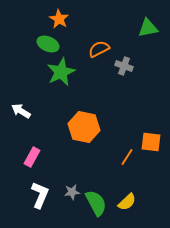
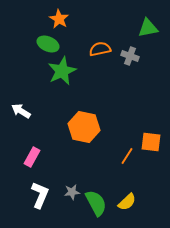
orange semicircle: moved 1 px right; rotated 15 degrees clockwise
gray cross: moved 6 px right, 10 px up
green star: moved 1 px right, 1 px up
orange line: moved 1 px up
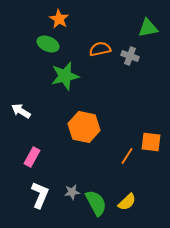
green star: moved 3 px right, 5 px down; rotated 12 degrees clockwise
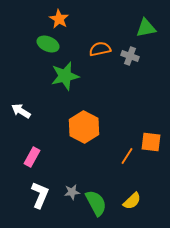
green triangle: moved 2 px left
orange hexagon: rotated 16 degrees clockwise
yellow semicircle: moved 5 px right, 1 px up
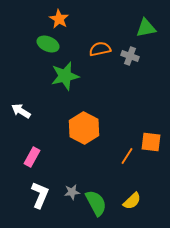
orange hexagon: moved 1 px down
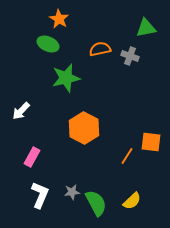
green star: moved 1 px right, 2 px down
white arrow: rotated 78 degrees counterclockwise
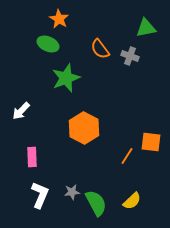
orange semicircle: rotated 115 degrees counterclockwise
green star: rotated 8 degrees counterclockwise
pink rectangle: rotated 30 degrees counterclockwise
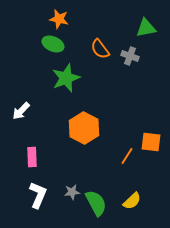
orange star: rotated 18 degrees counterclockwise
green ellipse: moved 5 px right
white L-shape: moved 2 px left
